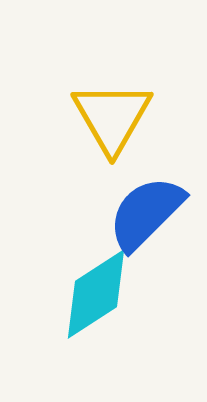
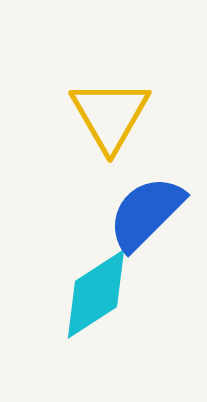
yellow triangle: moved 2 px left, 2 px up
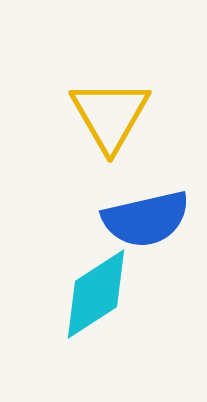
blue semicircle: moved 6 px down; rotated 148 degrees counterclockwise
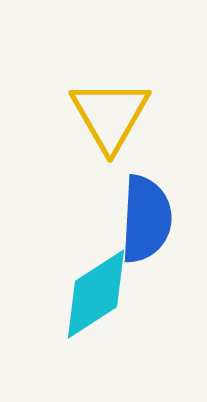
blue semicircle: rotated 74 degrees counterclockwise
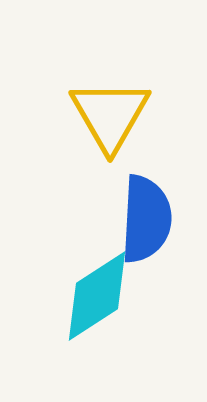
cyan diamond: moved 1 px right, 2 px down
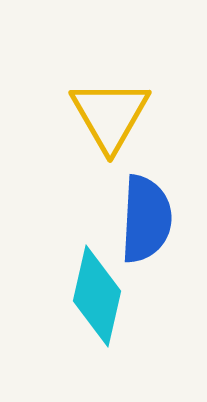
cyan diamond: rotated 44 degrees counterclockwise
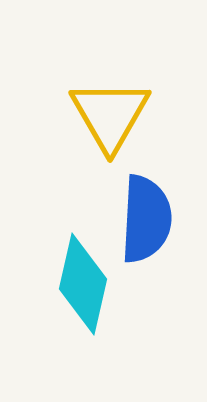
cyan diamond: moved 14 px left, 12 px up
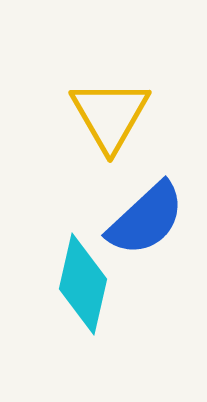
blue semicircle: rotated 44 degrees clockwise
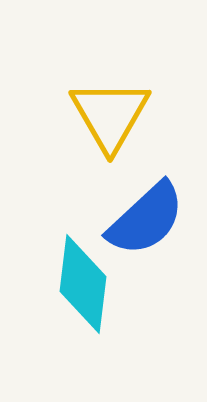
cyan diamond: rotated 6 degrees counterclockwise
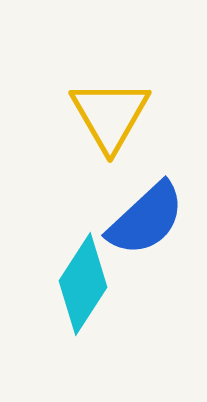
cyan diamond: rotated 26 degrees clockwise
